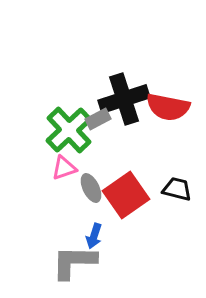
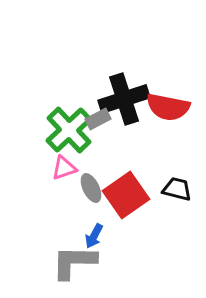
blue arrow: rotated 10 degrees clockwise
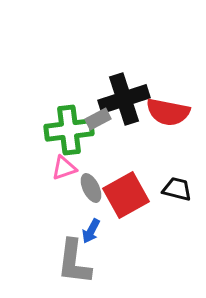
red semicircle: moved 5 px down
green cross: rotated 36 degrees clockwise
red square: rotated 6 degrees clockwise
blue arrow: moved 3 px left, 5 px up
gray L-shape: rotated 84 degrees counterclockwise
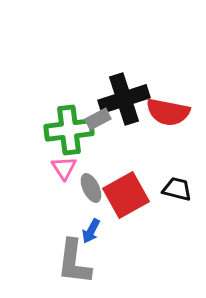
pink triangle: rotated 44 degrees counterclockwise
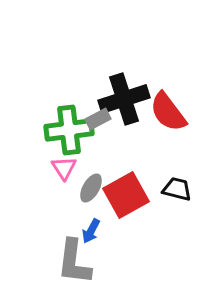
red semicircle: rotated 42 degrees clockwise
gray ellipse: rotated 56 degrees clockwise
